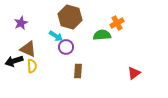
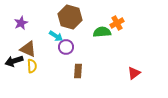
green semicircle: moved 3 px up
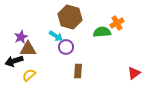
purple star: moved 14 px down
brown triangle: rotated 24 degrees counterclockwise
yellow semicircle: moved 3 px left, 9 px down; rotated 128 degrees counterclockwise
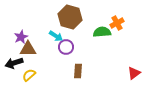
black arrow: moved 2 px down
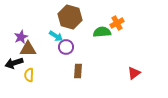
yellow semicircle: rotated 48 degrees counterclockwise
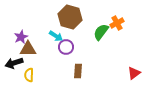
green semicircle: moved 1 px left; rotated 48 degrees counterclockwise
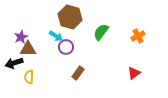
orange cross: moved 21 px right, 13 px down
brown rectangle: moved 2 px down; rotated 32 degrees clockwise
yellow semicircle: moved 2 px down
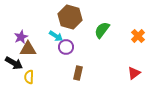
green semicircle: moved 1 px right, 2 px up
orange cross: rotated 16 degrees counterclockwise
black arrow: rotated 132 degrees counterclockwise
brown rectangle: rotated 24 degrees counterclockwise
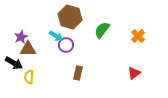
purple circle: moved 2 px up
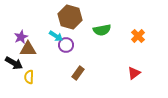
green semicircle: rotated 138 degrees counterclockwise
brown rectangle: rotated 24 degrees clockwise
